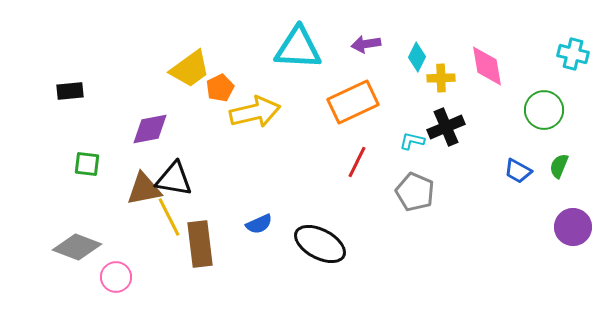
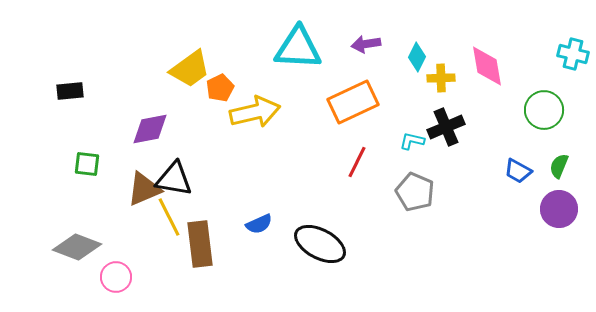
brown triangle: rotated 12 degrees counterclockwise
purple circle: moved 14 px left, 18 px up
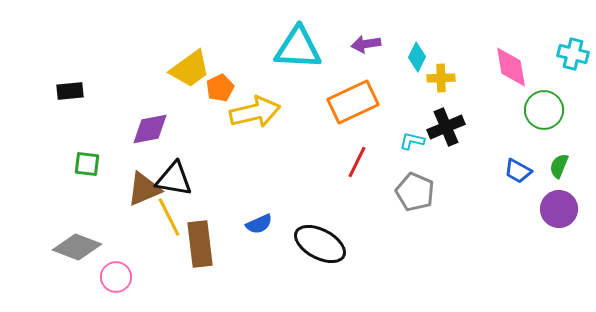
pink diamond: moved 24 px right, 1 px down
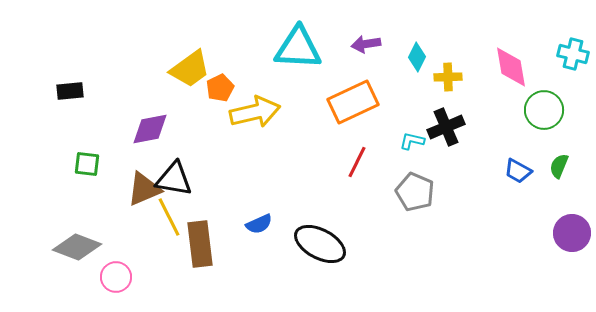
yellow cross: moved 7 px right, 1 px up
purple circle: moved 13 px right, 24 px down
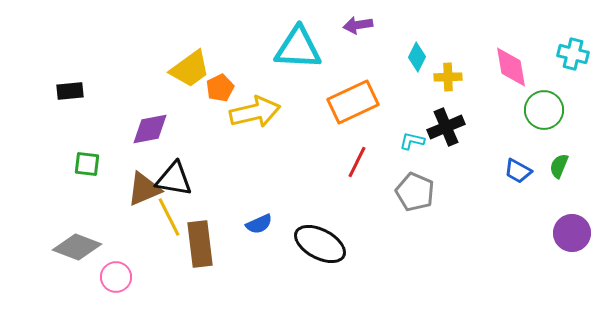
purple arrow: moved 8 px left, 19 px up
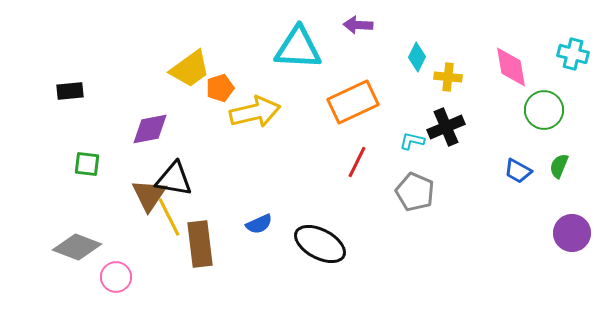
purple arrow: rotated 12 degrees clockwise
yellow cross: rotated 8 degrees clockwise
orange pentagon: rotated 8 degrees clockwise
brown triangle: moved 5 px right, 6 px down; rotated 33 degrees counterclockwise
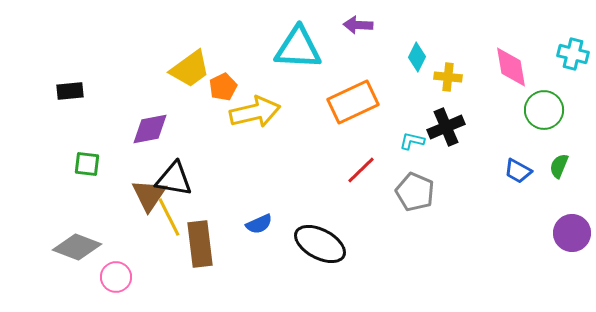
orange pentagon: moved 3 px right, 1 px up; rotated 8 degrees counterclockwise
red line: moved 4 px right, 8 px down; rotated 20 degrees clockwise
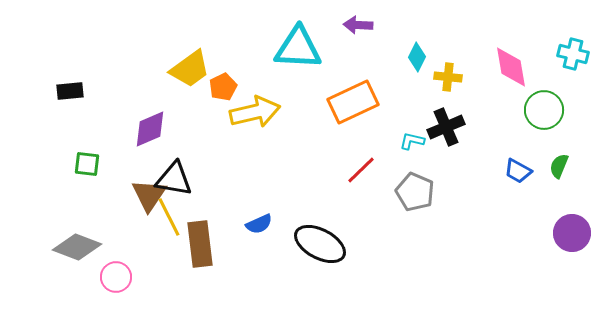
purple diamond: rotated 12 degrees counterclockwise
